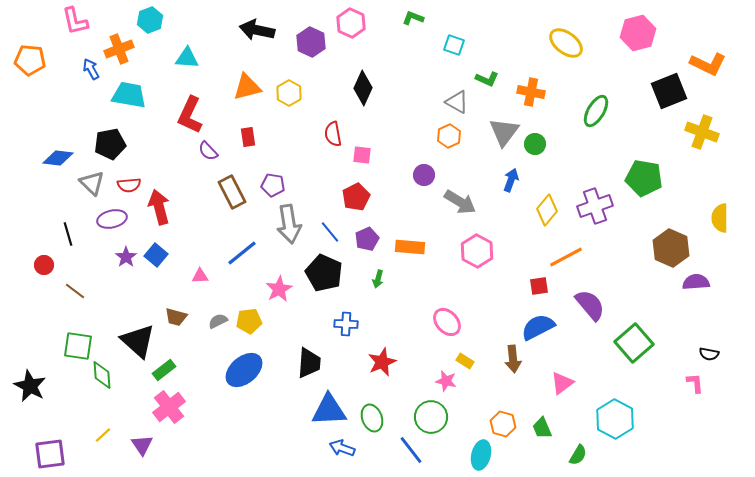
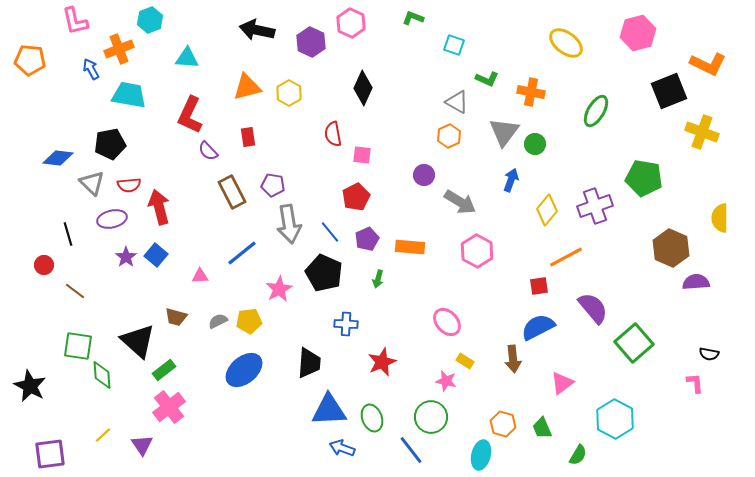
purple semicircle at (590, 305): moved 3 px right, 3 px down
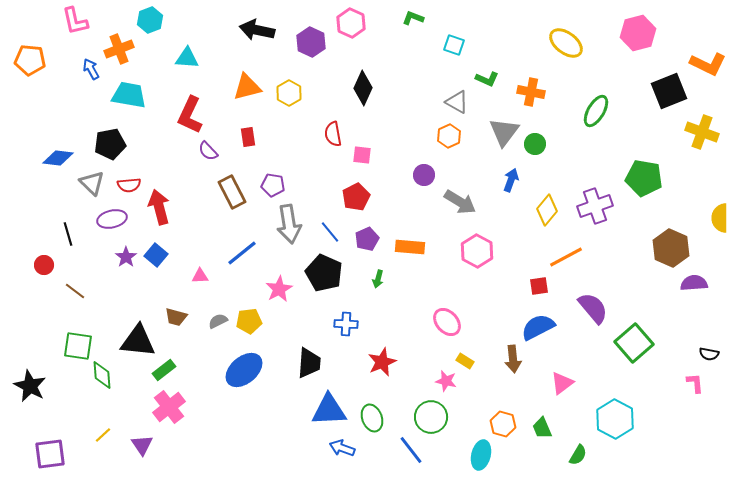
purple semicircle at (696, 282): moved 2 px left, 1 px down
black triangle at (138, 341): rotated 36 degrees counterclockwise
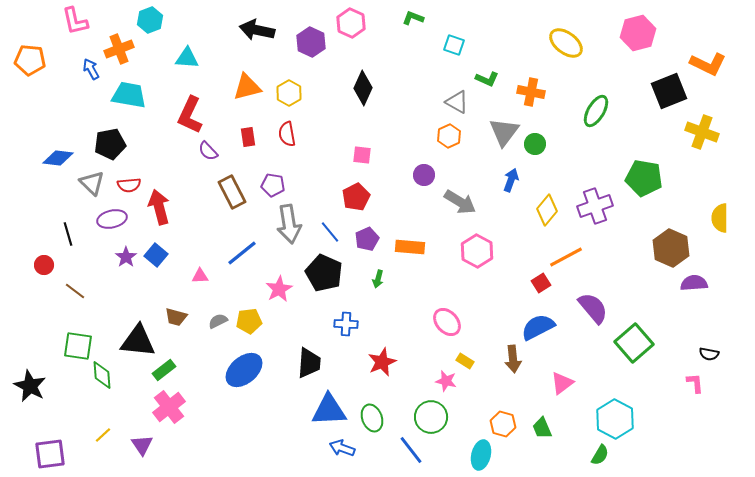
red semicircle at (333, 134): moved 46 px left
red square at (539, 286): moved 2 px right, 3 px up; rotated 24 degrees counterclockwise
green semicircle at (578, 455): moved 22 px right
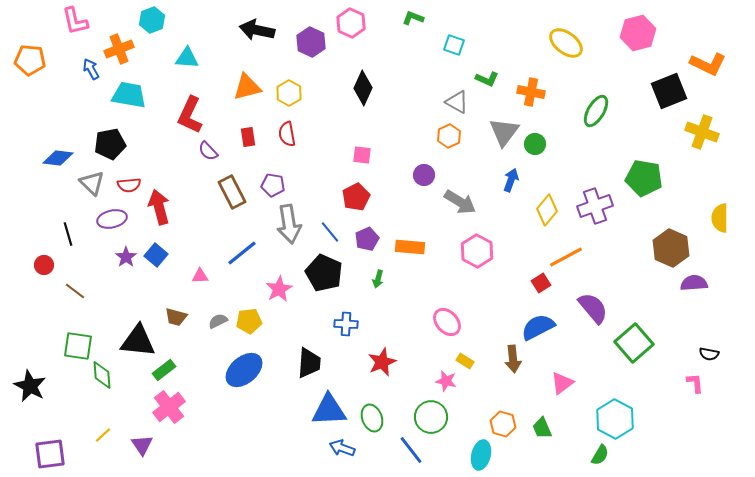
cyan hexagon at (150, 20): moved 2 px right
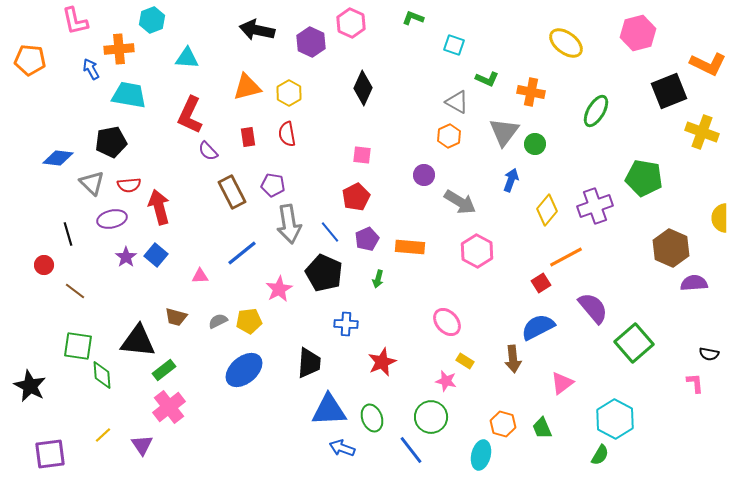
orange cross at (119, 49): rotated 16 degrees clockwise
black pentagon at (110, 144): moved 1 px right, 2 px up
